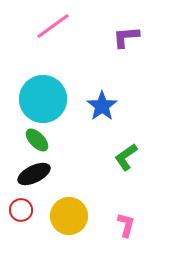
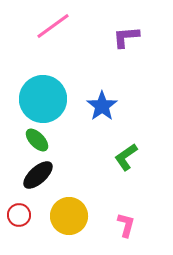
black ellipse: moved 4 px right, 1 px down; rotated 16 degrees counterclockwise
red circle: moved 2 px left, 5 px down
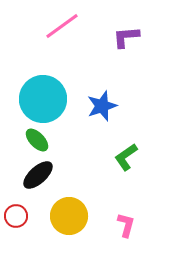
pink line: moved 9 px right
blue star: rotated 16 degrees clockwise
red circle: moved 3 px left, 1 px down
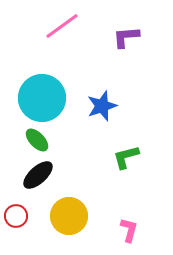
cyan circle: moved 1 px left, 1 px up
green L-shape: rotated 20 degrees clockwise
pink L-shape: moved 3 px right, 5 px down
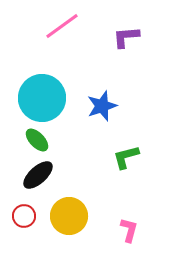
red circle: moved 8 px right
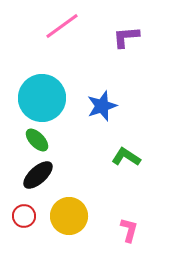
green L-shape: rotated 48 degrees clockwise
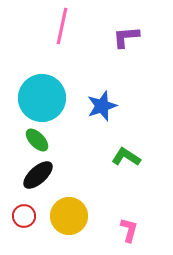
pink line: rotated 42 degrees counterclockwise
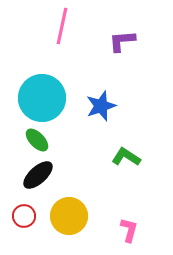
purple L-shape: moved 4 px left, 4 px down
blue star: moved 1 px left
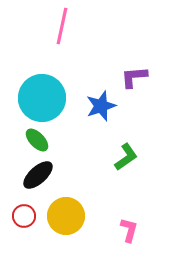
purple L-shape: moved 12 px right, 36 px down
green L-shape: rotated 112 degrees clockwise
yellow circle: moved 3 px left
